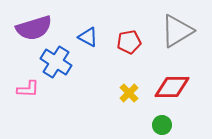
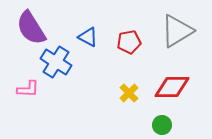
purple semicircle: moved 3 px left; rotated 75 degrees clockwise
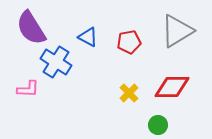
green circle: moved 4 px left
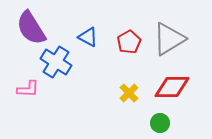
gray triangle: moved 8 px left, 8 px down
red pentagon: rotated 20 degrees counterclockwise
green circle: moved 2 px right, 2 px up
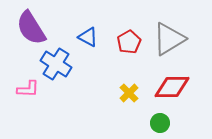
blue cross: moved 2 px down
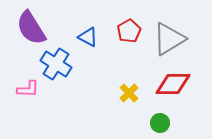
red pentagon: moved 11 px up
red diamond: moved 1 px right, 3 px up
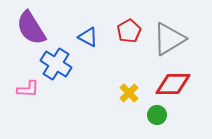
green circle: moved 3 px left, 8 px up
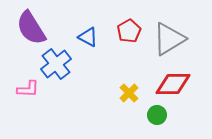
blue cross: rotated 20 degrees clockwise
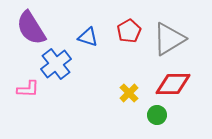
blue triangle: rotated 10 degrees counterclockwise
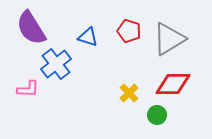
red pentagon: rotated 25 degrees counterclockwise
